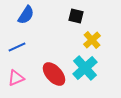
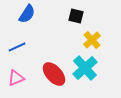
blue semicircle: moved 1 px right, 1 px up
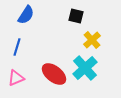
blue semicircle: moved 1 px left, 1 px down
blue line: rotated 48 degrees counterclockwise
red ellipse: rotated 10 degrees counterclockwise
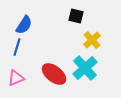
blue semicircle: moved 2 px left, 10 px down
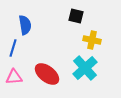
blue semicircle: moved 1 px right; rotated 42 degrees counterclockwise
yellow cross: rotated 36 degrees counterclockwise
blue line: moved 4 px left, 1 px down
red ellipse: moved 7 px left
pink triangle: moved 2 px left, 1 px up; rotated 18 degrees clockwise
